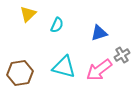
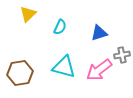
cyan semicircle: moved 3 px right, 2 px down
gray cross: rotated 21 degrees clockwise
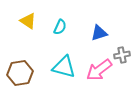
yellow triangle: moved 7 px down; rotated 42 degrees counterclockwise
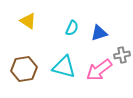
cyan semicircle: moved 12 px right, 1 px down
brown hexagon: moved 4 px right, 4 px up
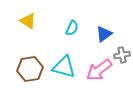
blue triangle: moved 5 px right, 1 px down; rotated 18 degrees counterclockwise
brown hexagon: moved 6 px right
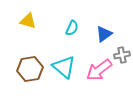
yellow triangle: rotated 18 degrees counterclockwise
cyan triangle: rotated 25 degrees clockwise
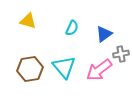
gray cross: moved 1 px left, 1 px up
cyan triangle: rotated 10 degrees clockwise
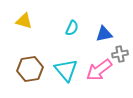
yellow triangle: moved 4 px left
blue triangle: rotated 24 degrees clockwise
gray cross: moved 1 px left
cyan triangle: moved 2 px right, 3 px down
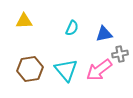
yellow triangle: rotated 18 degrees counterclockwise
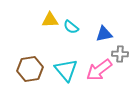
yellow triangle: moved 26 px right, 1 px up
cyan semicircle: moved 1 px left, 1 px up; rotated 105 degrees clockwise
gray cross: rotated 14 degrees clockwise
